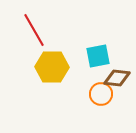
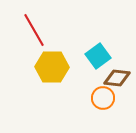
cyan square: rotated 25 degrees counterclockwise
orange circle: moved 2 px right, 4 px down
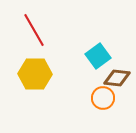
yellow hexagon: moved 17 px left, 7 px down
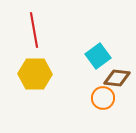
red line: rotated 20 degrees clockwise
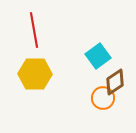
brown diamond: moved 2 px left, 4 px down; rotated 40 degrees counterclockwise
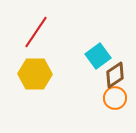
red line: moved 2 px right, 2 px down; rotated 44 degrees clockwise
brown diamond: moved 7 px up
orange circle: moved 12 px right
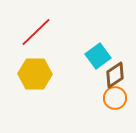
red line: rotated 12 degrees clockwise
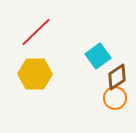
brown diamond: moved 2 px right, 2 px down
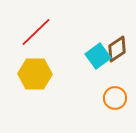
brown diamond: moved 28 px up
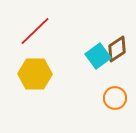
red line: moved 1 px left, 1 px up
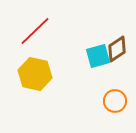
cyan square: rotated 20 degrees clockwise
yellow hexagon: rotated 12 degrees clockwise
orange circle: moved 3 px down
